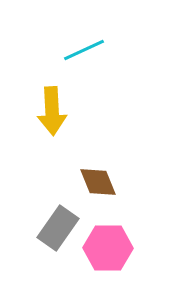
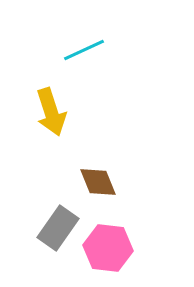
yellow arrow: moved 1 px left, 1 px down; rotated 15 degrees counterclockwise
pink hexagon: rotated 6 degrees clockwise
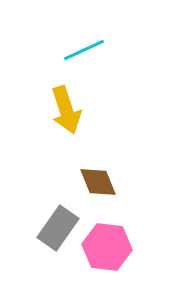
yellow arrow: moved 15 px right, 2 px up
pink hexagon: moved 1 px left, 1 px up
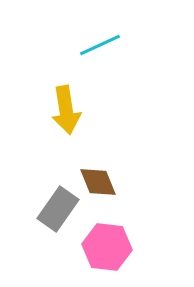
cyan line: moved 16 px right, 5 px up
yellow arrow: rotated 9 degrees clockwise
gray rectangle: moved 19 px up
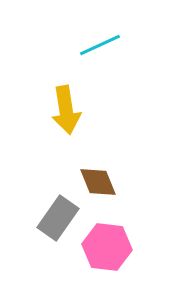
gray rectangle: moved 9 px down
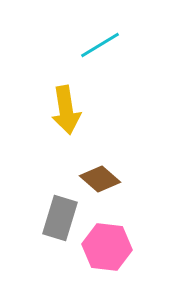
cyan line: rotated 6 degrees counterclockwise
brown diamond: moved 2 px right, 3 px up; rotated 27 degrees counterclockwise
gray rectangle: moved 2 px right; rotated 18 degrees counterclockwise
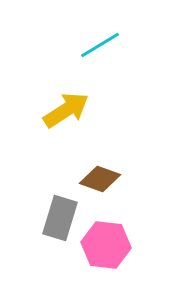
yellow arrow: rotated 114 degrees counterclockwise
brown diamond: rotated 21 degrees counterclockwise
pink hexagon: moved 1 px left, 2 px up
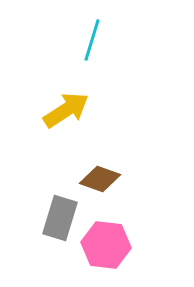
cyan line: moved 8 px left, 5 px up; rotated 42 degrees counterclockwise
